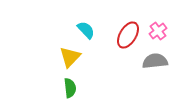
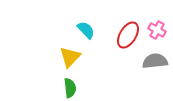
pink cross: moved 1 px left, 1 px up; rotated 24 degrees counterclockwise
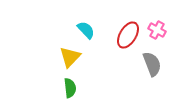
gray semicircle: moved 3 px left, 3 px down; rotated 75 degrees clockwise
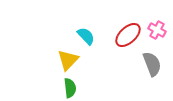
cyan semicircle: moved 6 px down
red ellipse: rotated 16 degrees clockwise
yellow triangle: moved 2 px left, 3 px down
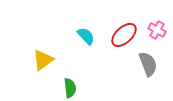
red ellipse: moved 4 px left
yellow triangle: moved 25 px left; rotated 10 degrees clockwise
gray semicircle: moved 4 px left
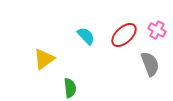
yellow triangle: moved 1 px right, 1 px up
gray semicircle: moved 2 px right
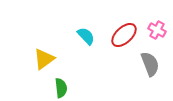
green semicircle: moved 9 px left
